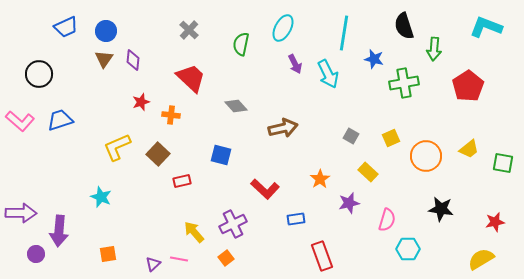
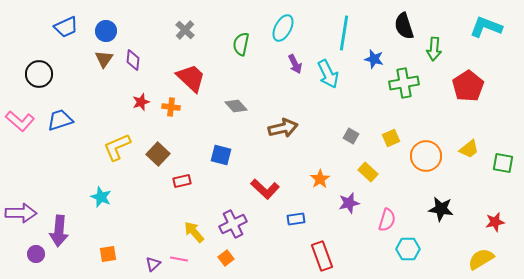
gray cross at (189, 30): moved 4 px left
orange cross at (171, 115): moved 8 px up
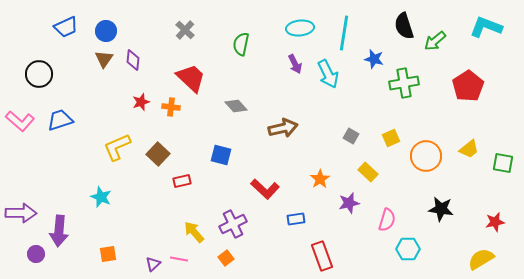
cyan ellipse at (283, 28): moved 17 px right; rotated 56 degrees clockwise
green arrow at (434, 49): moved 1 px right, 8 px up; rotated 45 degrees clockwise
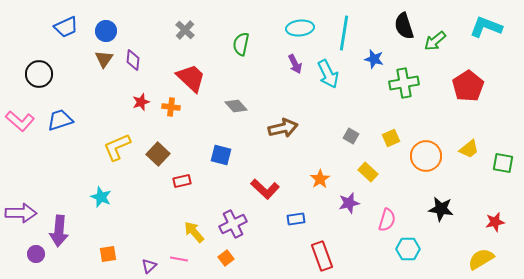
purple triangle at (153, 264): moved 4 px left, 2 px down
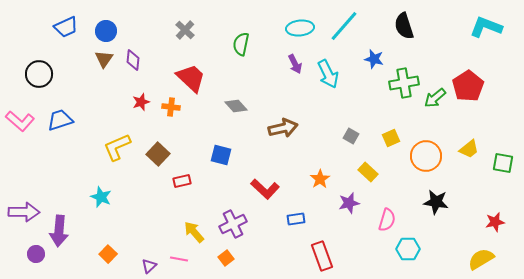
cyan line at (344, 33): moved 7 px up; rotated 32 degrees clockwise
green arrow at (435, 41): moved 57 px down
black star at (441, 209): moved 5 px left, 7 px up
purple arrow at (21, 213): moved 3 px right, 1 px up
orange square at (108, 254): rotated 36 degrees counterclockwise
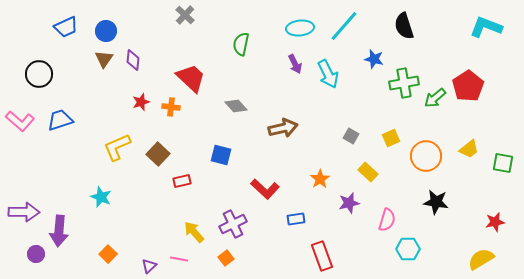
gray cross at (185, 30): moved 15 px up
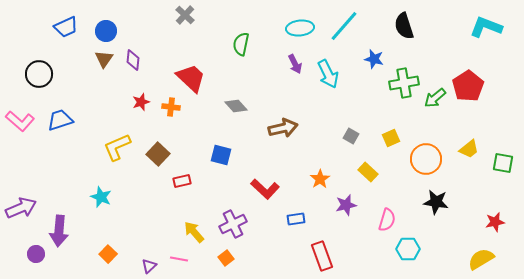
orange circle at (426, 156): moved 3 px down
purple star at (349, 203): moved 3 px left, 2 px down
purple arrow at (24, 212): moved 3 px left, 4 px up; rotated 24 degrees counterclockwise
